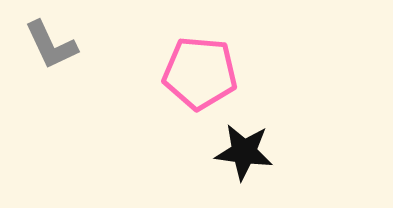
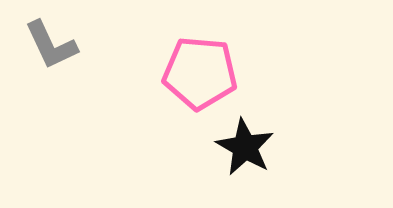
black star: moved 1 px right, 5 px up; rotated 22 degrees clockwise
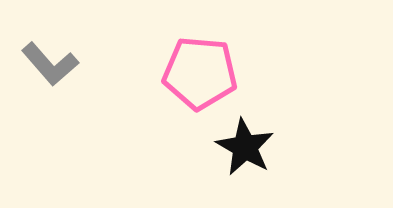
gray L-shape: moved 1 px left, 19 px down; rotated 16 degrees counterclockwise
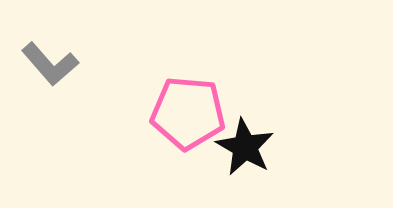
pink pentagon: moved 12 px left, 40 px down
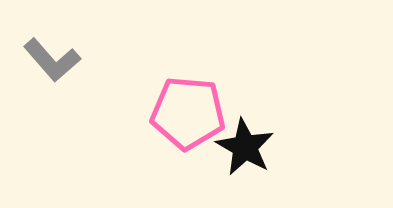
gray L-shape: moved 2 px right, 4 px up
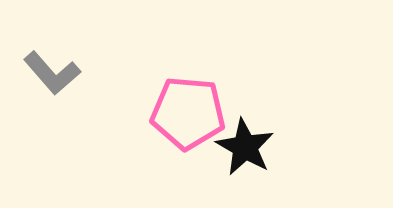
gray L-shape: moved 13 px down
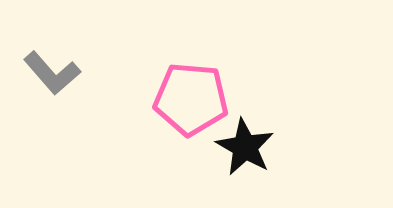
pink pentagon: moved 3 px right, 14 px up
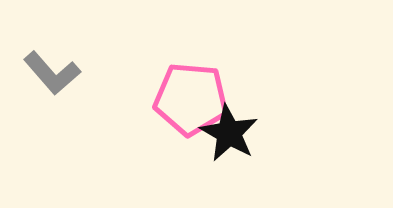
black star: moved 16 px left, 14 px up
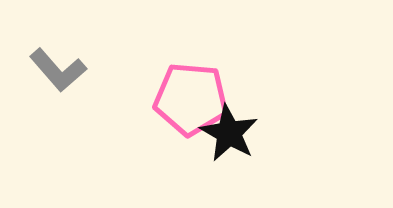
gray L-shape: moved 6 px right, 3 px up
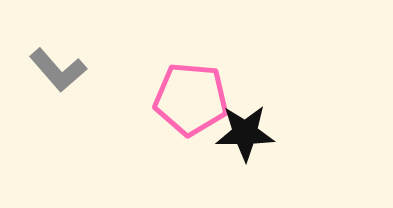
black star: moved 16 px right; rotated 30 degrees counterclockwise
